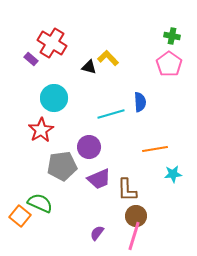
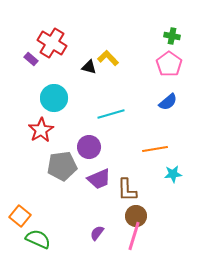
blue semicircle: moved 28 px right; rotated 54 degrees clockwise
green semicircle: moved 2 px left, 36 px down
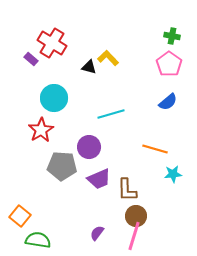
orange line: rotated 25 degrees clockwise
gray pentagon: rotated 12 degrees clockwise
green semicircle: moved 1 px down; rotated 15 degrees counterclockwise
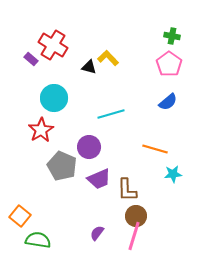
red cross: moved 1 px right, 2 px down
gray pentagon: rotated 20 degrees clockwise
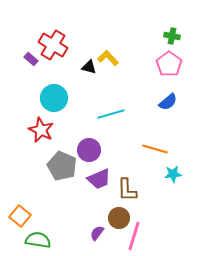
red star: rotated 15 degrees counterclockwise
purple circle: moved 3 px down
brown circle: moved 17 px left, 2 px down
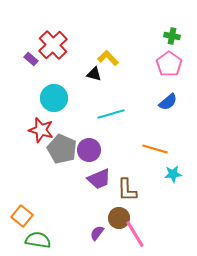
red cross: rotated 16 degrees clockwise
black triangle: moved 5 px right, 7 px down
red star: rotated 10 degrees counterclockwise
gray pentagon: moved 17 px up
orange square: moved 2 px right
pink line: moved 1 px right, 2 px up; rotated 48 degrees counterclockwise
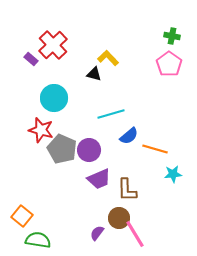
blue semicircle: moved 39 px left, 34 px down
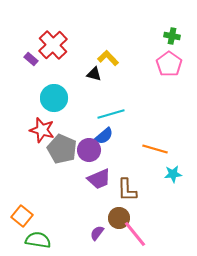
red star: moved 1 px right
blue semicircle: moved 25 px left
pink line: rotated 8 degrees counterclockwise
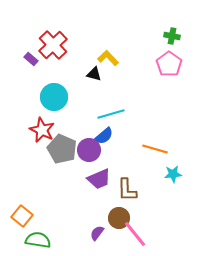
cyan circle: moved 1 px up
red star: rotated 10 degrees clockwise
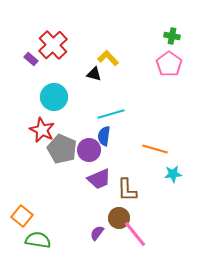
blue semicircle: rotated 138 degrees clockwise
